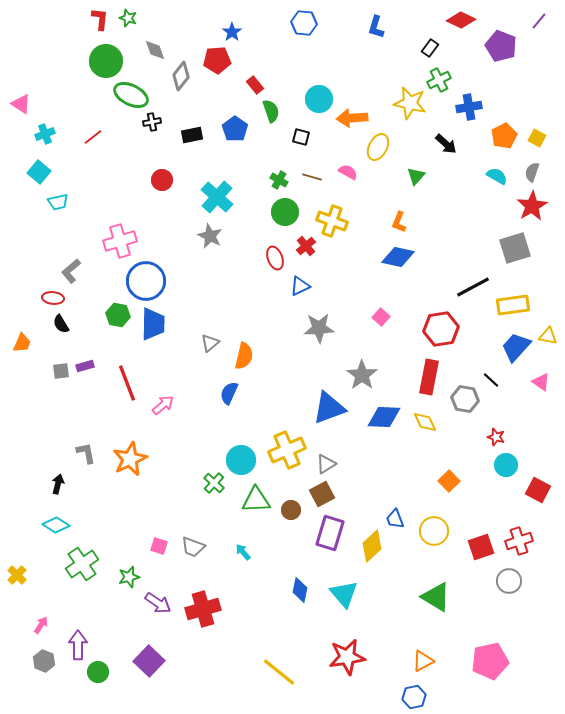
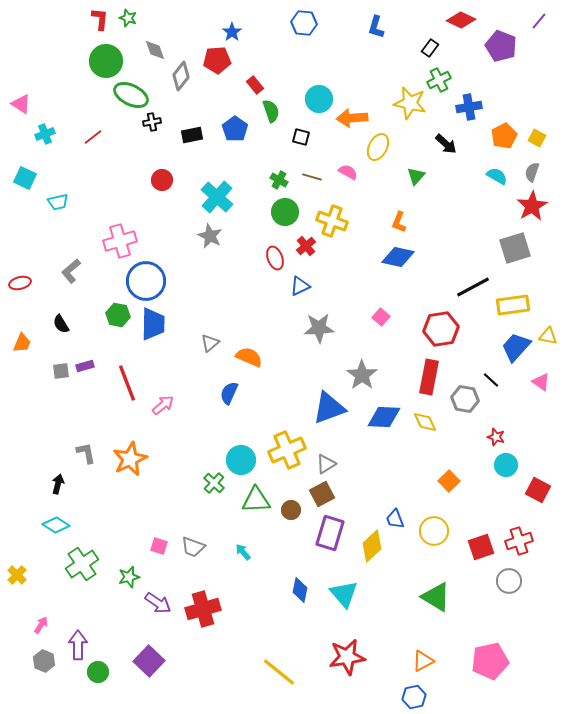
cyan square at (39, 172): moved 14 px left, 6 px down; rotated 15 degrees counterclockwise
red ellipse at (53, 298): moved 33 px left, 15 px up; rotated 20 degrees counterclockwise
orange semicircle at (244, 356): moved 5 px right, 1 px down; rotated 80 degrees counterclockwise
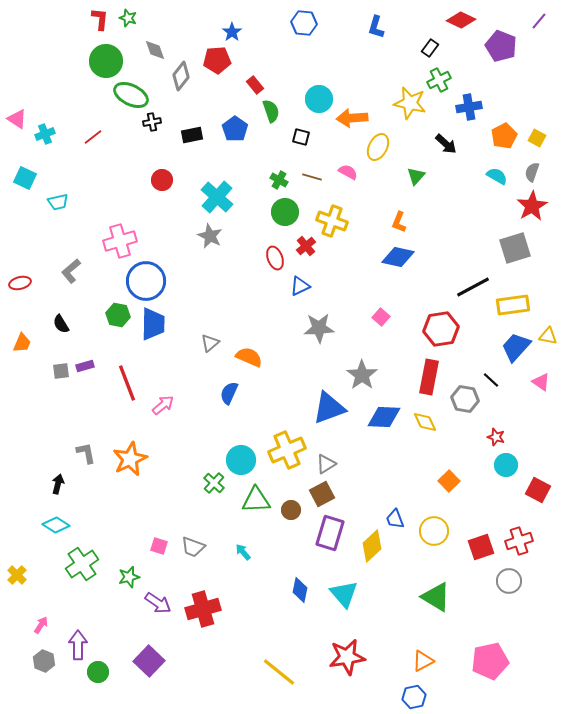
pink triangle at (21, 104): moved 4 px left, 15 px down
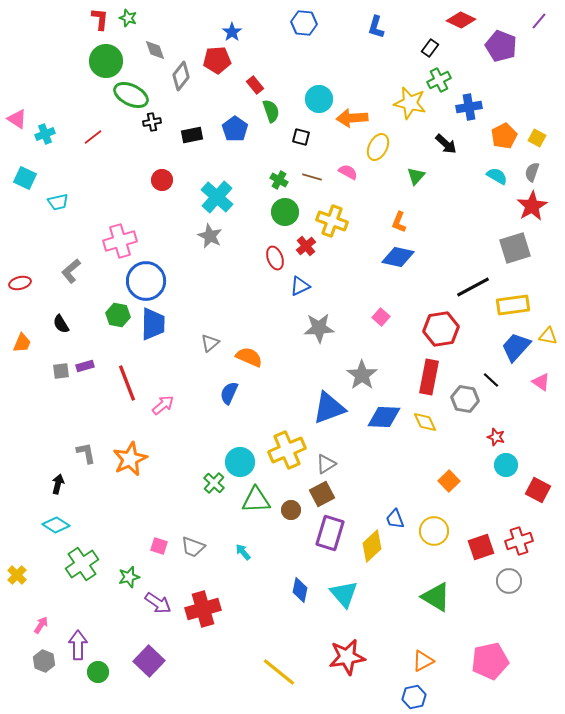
cyan circle at (241, 460): moved 1 px left, 2 px down
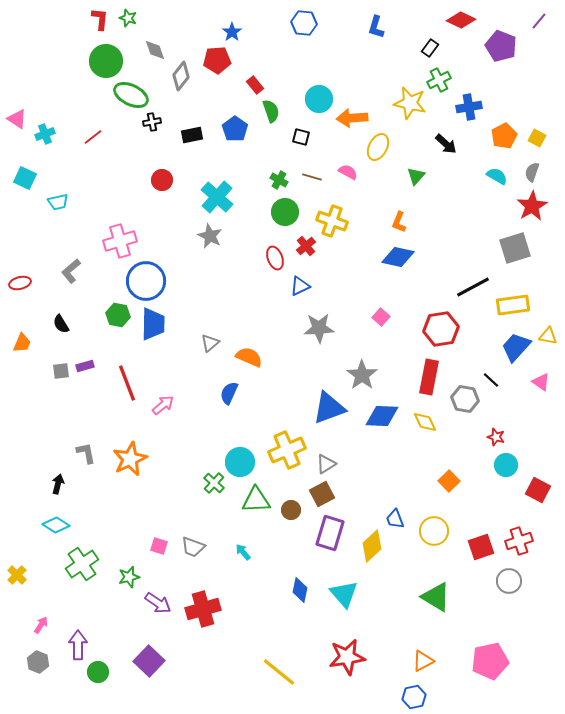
blue diamond at (384, 417): moved 2 px left, 1 px up
gray hexagon at (44, 661): moved 6 px left, 1 px down
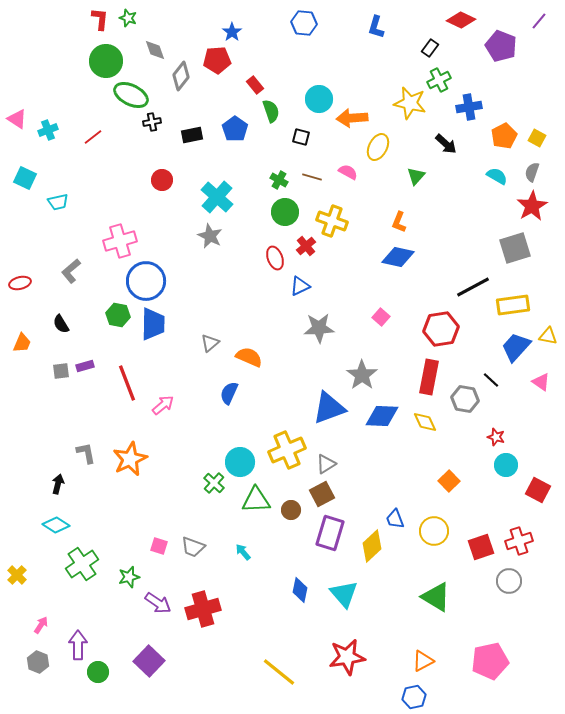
cyan cross at (45, 134): moved 3 px right, 4 px up
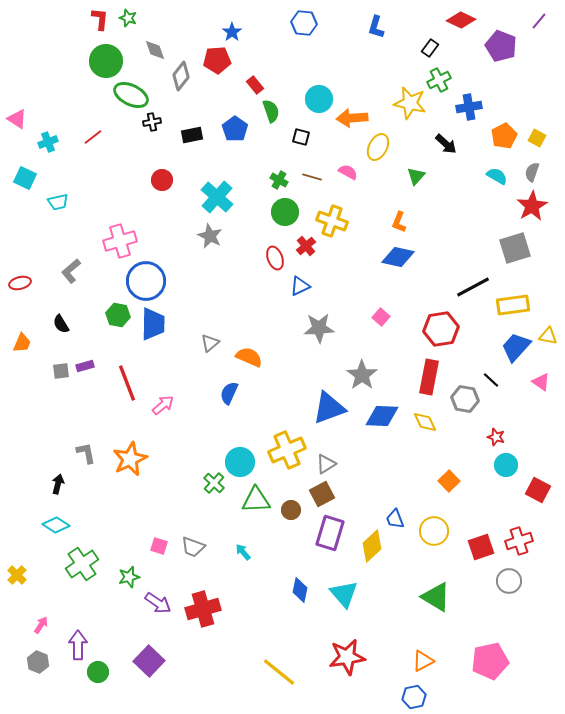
cyan cross at (48, 130): moved 12 px down
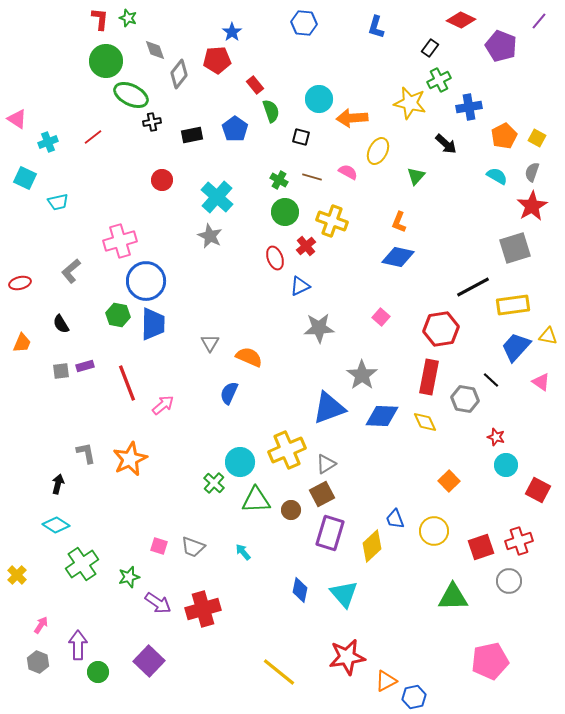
gray diamond at (181, 76): moved 2 px left, 2 px up
yellow ellipse at (378, 147): moved 4 px down
gray triangle at (210, 343): rotated 18 degrees counterclockwise
green triangle at (436, 597): moved 17 px right; rotated 32 degrees counterclockwise
orange triangle at (423, 661): moved 37 px left, 20 px down
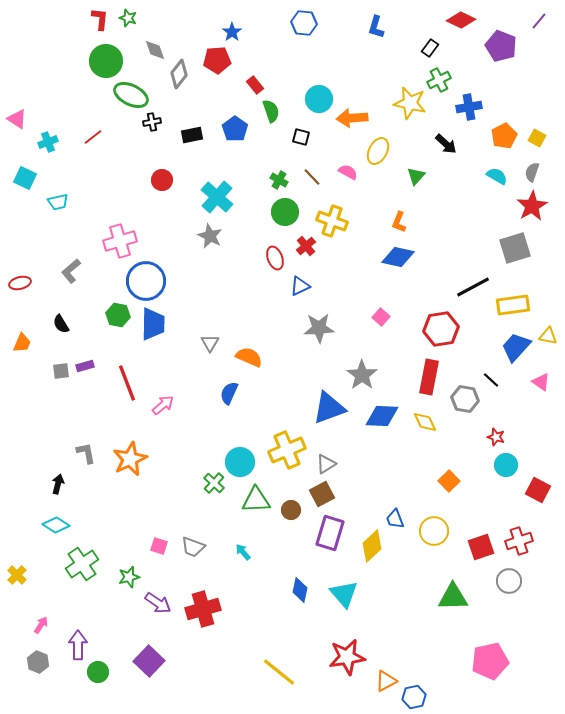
brown line at (312, 177): rotated 30 degrees clockwise
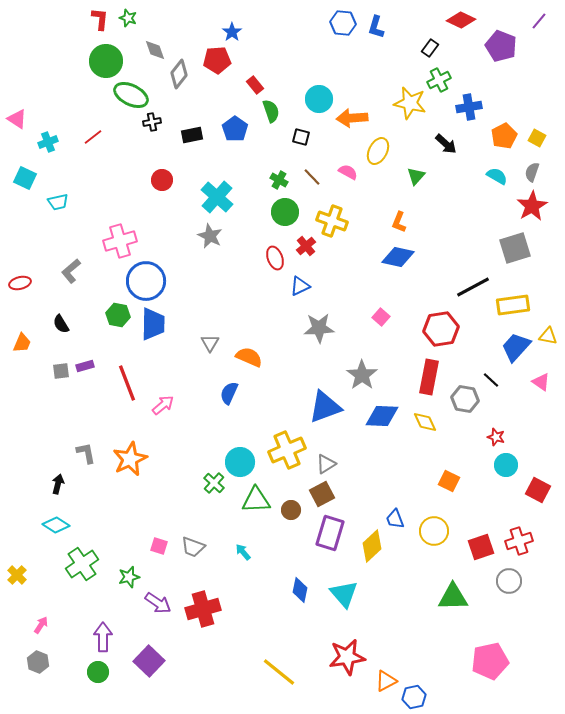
blue hexagon at (304, 23): moved 39 px right
blue triangle at (329, 408): moved 4 px left, 1 px up
orange square at (449, 481): rotated 20 degrees counterclockwise
purple arrow at (78, 645): moved 25 px right, 8 px up
